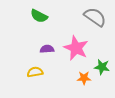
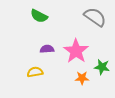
pink star: moved 3 px down; rotated 10 degrees clockwise
orange star: moved 2 px left
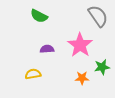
gray semicircle: moved 3 px right, 1 px up; rotated 20 degrees clockwise
pink star: moved 4 px right, 6 px up
green star: rotated 21 degrees counterclockwise
yellow semicircle: moved 2 px left, 2 px down
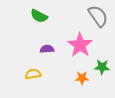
green star: rotated 14 degrees clockwise
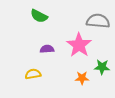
gray semicircle: moved 5 px down; rotated 50 degrees counterclockwise
pink star: moved 1 px left
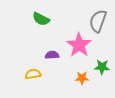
green semicircle: moved 2 px right, 3 px down
gray semicircle: rotated 75 degrees counterclockwise
purple semicircle: moved 5 px right, 6 px down
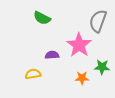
green semicircle: moved 1 px right, 1 px up
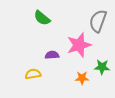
green semicircle: rotated 12 degrees clockwise
pink star: rotated 20 degrees clockwise
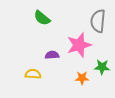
gray semicircle: rotated 15 degrees counterclockwise
yellow semicircle: rotated 14 degrees clockwise
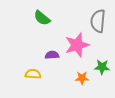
pink star: moved 2 px left
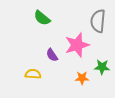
purple semicircle: rotated 120 degrees counterclockwise
